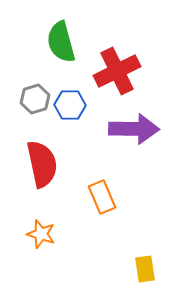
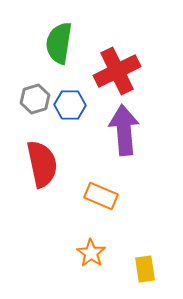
green semicircle: moved 2 px left, 1 px down; rotated 24 degrees clockwise
purple arrow: moved 10 px left, 1 px down; rotated 96 degrees counterclockwise
orange rectangle: moved 1 px left, 1 px up; rotated 44 degrees counterclockwise
orange star: moved 50 px right, 19 px down; rotated 16 degrees clockwise
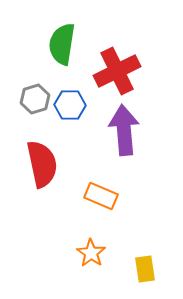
green semicircle: moved 3 px right, 1 px down
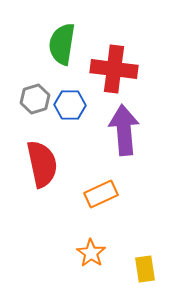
red cross: moved 3 px left, 2 px up; rotated 33 degrees clockwise
orange rectangle: moved 2 px up; rotated 48 degrees counterclockwise
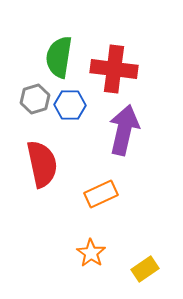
green semicircle: moved 3 px left, 13 px down
purple arrow: rotated 18 degrees clockwise
yellow rectangle: rotated 64 degrees clockwise
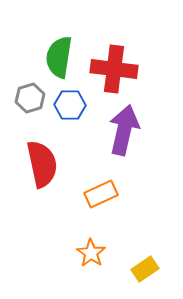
gray hexagon: moved 5 px left, 1 px up
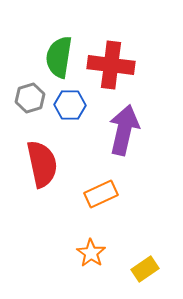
red cross: moved 3 px left, 4 px up
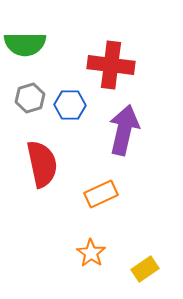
green semicircle: moved 34 px left, 13 px up; rotated 99 degrees counterclockwise
